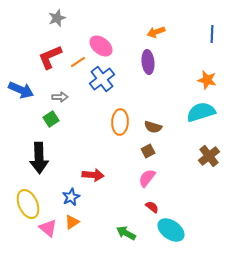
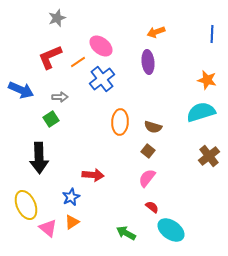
brown square: rotated 24 degrees counterclockwise
yellow ellipse: moved 2 px left, 1 px down
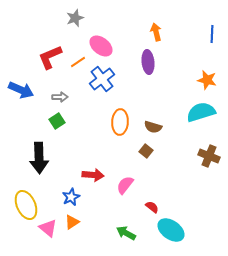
gray star: moved 18 px right
orange arrow: rotated 96 degrees clockwise
green square: moved 6 px right, 2 px down
brown square: moved 2 px left
brown cross: rotated 30 degrees counterclockwise
pink semicircle: moved 22 px left, 7 px down
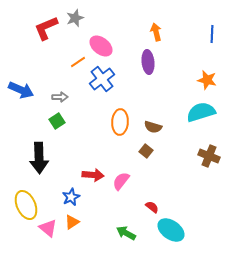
red L-shape: moved 4 px left, 29 px up
pink semicircle: moved 4 px left, 4 px up
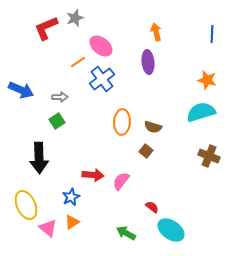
orange ellipse: moved 2 px right
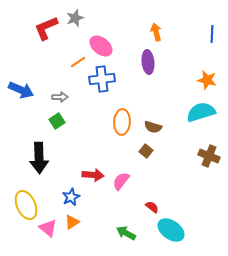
blue cross: rotated 30 degrees clockwise
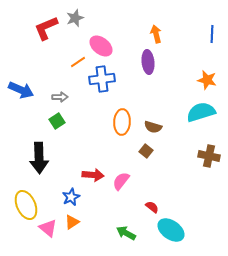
orange arrow: moved 2 px down
brown cross: rotated 10 degrees counterclockwise
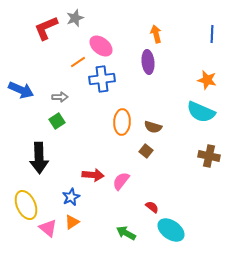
cyan semicircle: rotated 140 degrees counterclockwise
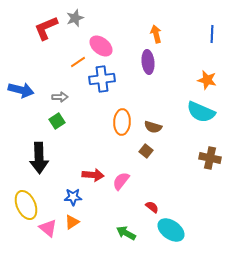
blue arrow: rotated 10 degrees counterclockwise
brown cross: moved 1 px right, 2 px down
blue star: moved 2 px right; rotated 24 degrees clockwise
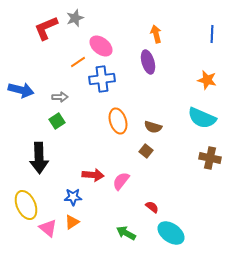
purple ellipse: rotated 10 degrees counterclockwise
cyan semicircle: moved 1 px right, 6 px down
orange ellipse: moved 4 px left, 1 px up; rotated 20 degrees counterclockwise
cyan ellipse: moved 3 px down
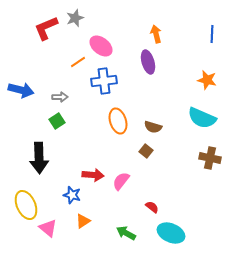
blue cross: moved 2 px right, 2 px down
blue star: moved 1 px left, 2 px up; rotated 18 degrees clockwise
orange triangle: moved 11 px right, 1 px up
cyan ellipse: rotated 12 degrees counterclockwise
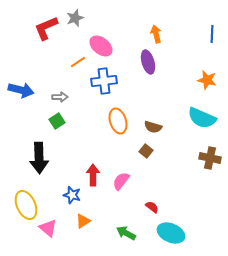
red arrow: rotated 95 degrees counterclockwise
